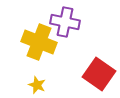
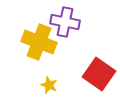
yellow star: moved 12 px right
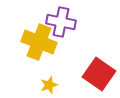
purple cross: moved 4 px left
yellow star: rotated 30 degrees clockwise
